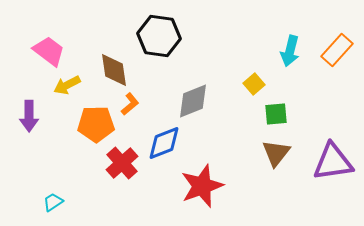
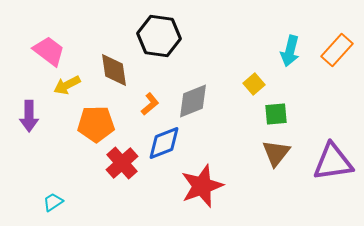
orange L-shape: moved 20 px right
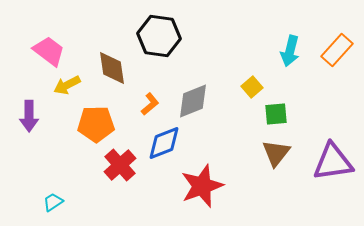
brown diamond: moved 2 px left, 2 px up
yellow square: moved 2 px left, 3 px down
red cross: moved 2 px left, 2 px down
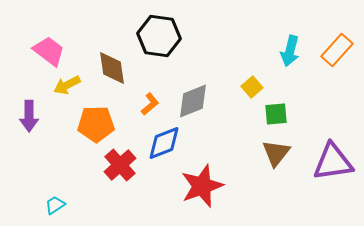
cyan trapezoid: moved 2 px right, 3 px down
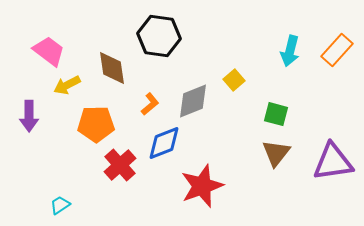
yellow square: moved 18 px left, 7 px up
green square: rotated 20 degrees clockwise
cyan trapezoid: moved 5 px right
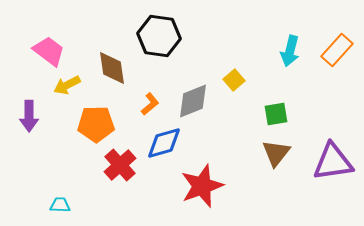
green square: rotated 25 degrees counterclockwise
blue diamond: rotated 6 degrees clockwise
cyan trapezoid: rotated 35 degrees clockwise
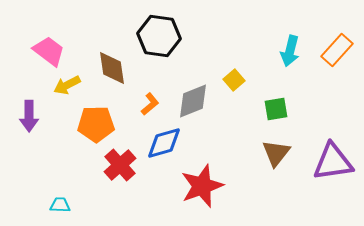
green square: moved 5 px up
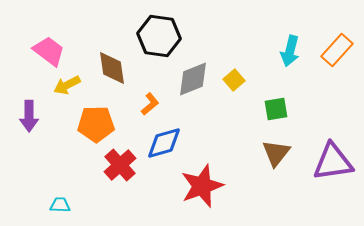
gray diamond: moved 22 px up
